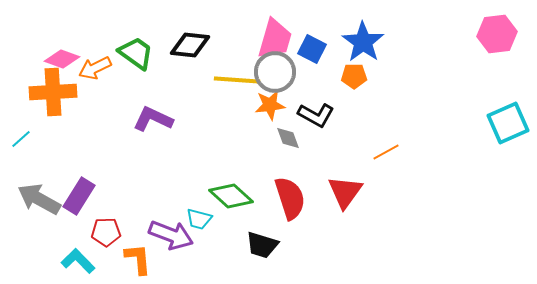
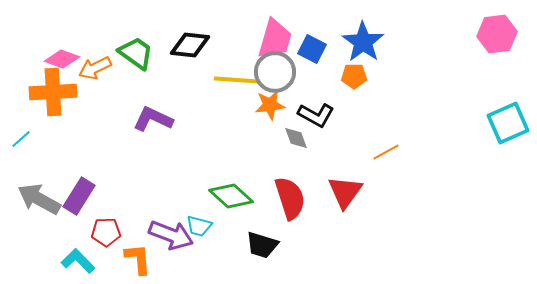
gray diamond: moved 8 px right
cyan trapezoid: moved 7 px down
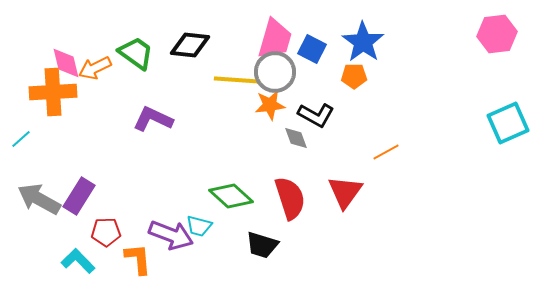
pink diamond: moved 4 px right, 4 px down; rotated 56 degrees clockwise
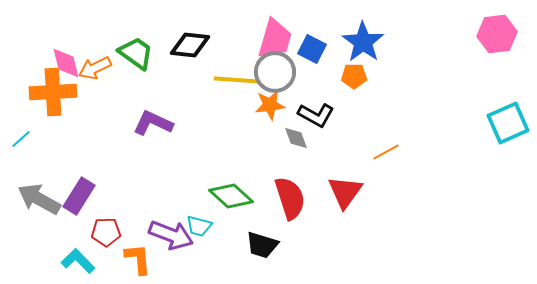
purple L-shape: moved 4 px down
